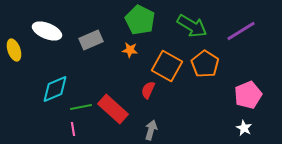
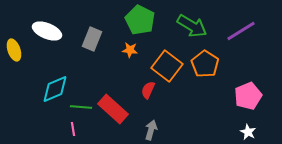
gray rectangle: moved 1 px right, 1 px up; rotated 45 degrees counterclockwise
orange square: rotated 8 degrees clockwise
pink pentagon: moved 1 px down
green line: rotated 15 degrees clockwise
white star: moved 4 px right, 4 px down
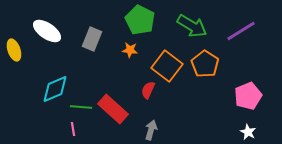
white ellipse: rotated 12 degrees clockwise
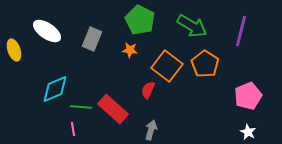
purple line: rotated 44 degrees counterclockwise
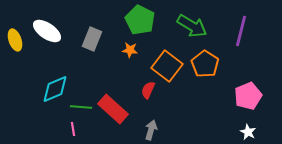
yellow ellipse: moved 1 px right, 10 px up
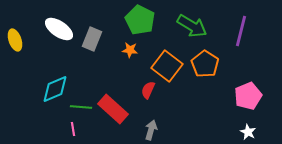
white ellipse: moved 12 px right, 2 px up
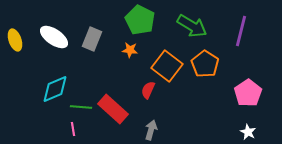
white ellipse: moved 5 px left, 8 px down
pink pentagon: moved 3 px up; rotated 12 degrees counterclockwise
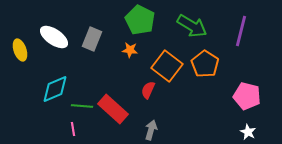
yellow ellipse: moved 5 px right, 10 px down
pink pentagon: moved 1 px left, 3 px down; rotated 24 degrees counterclockwise
green line: moved 1 px right, 1 px up
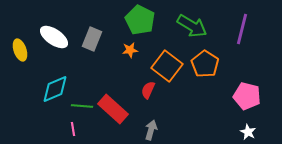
purple line: moved 1 px right, 2 px up
orange star: rotated 14 degrees counterclockwise
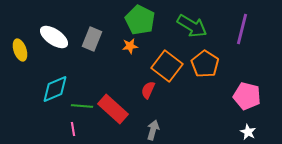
orange star: moved 4 px up
gray arrow: moved 2 px right
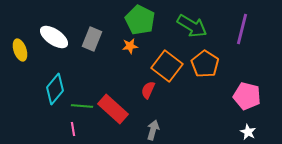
cyan diamond: rotated 28 degrees counterclockwise
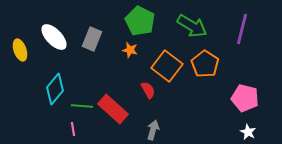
green pentagon: moved 1 px down
white ellipse: rotated 12 degrees clockwise
orange star: moved 4 px down; rotated 21 degrees clockwise
red semicircle: rotated 126 degrees clockwise
pink pentagon: moved 2 px left, 2 px down
